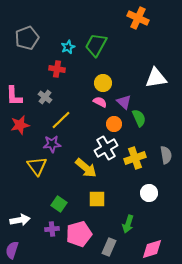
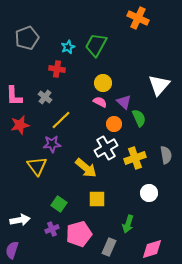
white triangle: moved 3 px right, 7 px down; rotated 40 degrees counterclockwise
purple cross: rotated 16 degrees counterclockwise
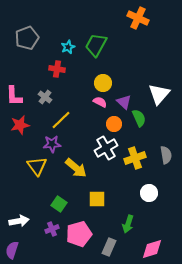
white triangle: moved 9 px down
yellow arrow: moved 10 px left
white arrow: moved 1 px left, 1 px down
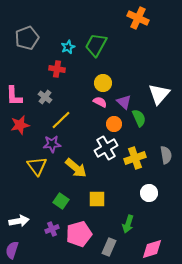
green square: moved 2 px right, 3 px up
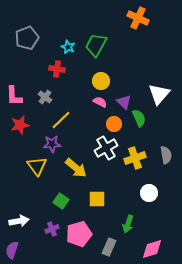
cyan star: rotated 24 degrees counterclockwise
yellow circle: moved 2 px left, 2 px up
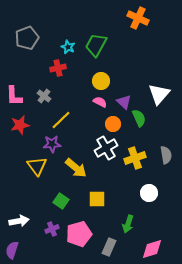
red cross: moved 1 px right, 1 px up; rotated 21 degrees counterclockwise
gray cross: moved 1 px left, 1 px up
orange circle: moved 1 px left
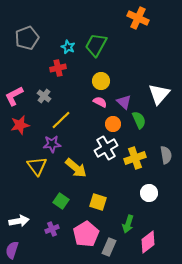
pink L-shape: rotated 65 degrees clockwise
green semicircle: moved 2 px down
yellow square: moved 1 px right, 3 px down; rotated 18 degrees clockwise
pink pentagon: moved 7 px right; rotated 15 degrees counterclockwise
pink diamond: moved 4 px left, 7 px up; rotated 20 degrees counterclockwise
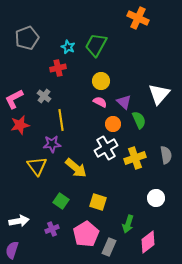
pink L-shape: moved 3 px down
yellow line: rotated 55 degrees counterclockwise
white circle: moved 7 px right, 5 px down
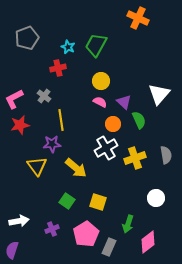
green square: moved 6 px right
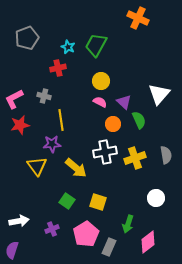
gray cross: rotated 24 degrees counterclockwise
white cross: moved 1 px left, 4 px down; rotated 20 degrees clockwise
